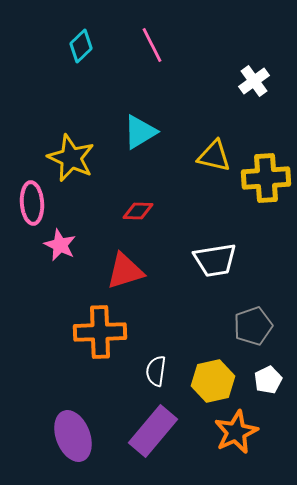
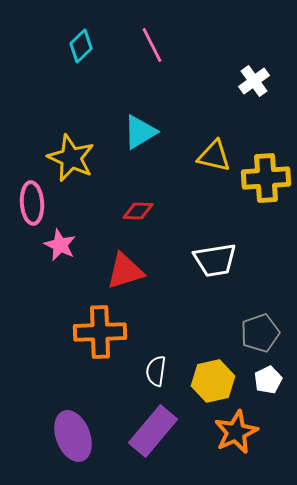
gray pentagon: moved 7 px right, 7 px down
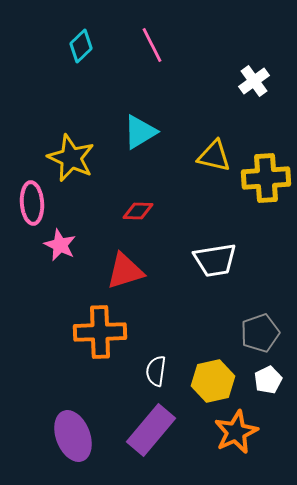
purple rectangle: moved 2 px left, 1 px up
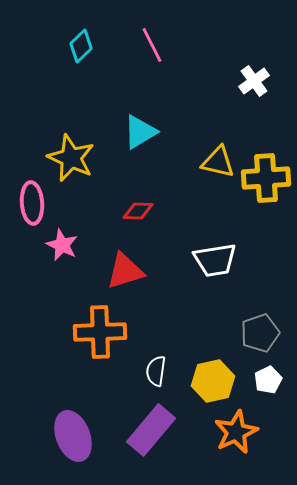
yellow triangle: moved 4 px right, 6 px down
pink star: moved 2 px right
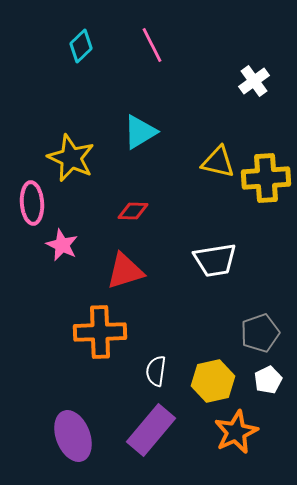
red diamond: moved 5 px left
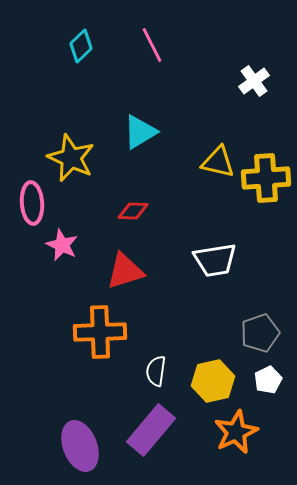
purple ellipse: moved 7 px right, 10 px down
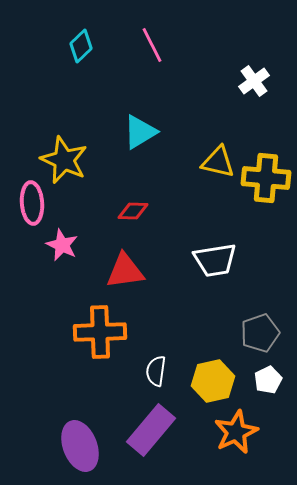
yellow star: moved 7 px left, 2 px down
yellow cross: rotated 9 degrees clockwise
red triangle: rotated 9 degrees clockwise
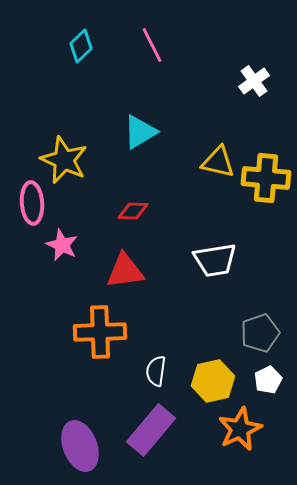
orange star: moved 4 px right, 3 px up
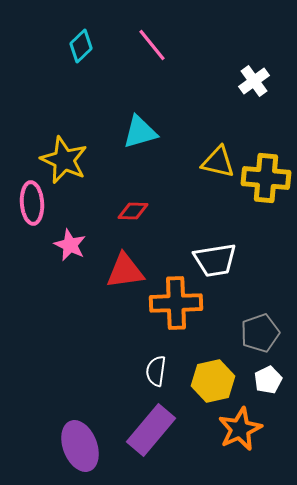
pink line: rotated 12 degrees counterclockwise
cyan triangle: rotated 15 degrees clockwise
pink star: moved 8 px right
orange cross: moved 76 px right, 29 px up
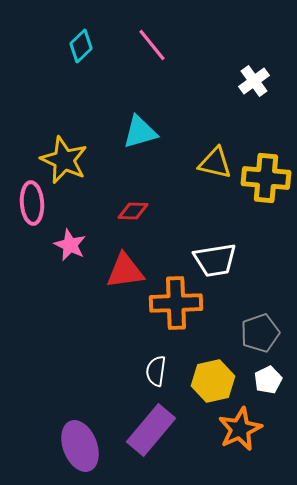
yellow triangle: moved 3 px left, 1 px down
